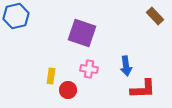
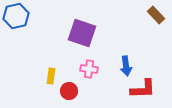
brown rectangle: moved 1 px right, 1 px up
red circle: moved 1 px right, 1 px down
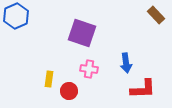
blue hexagon: rotated 10 degrees counterclockwise
blue arrow: moved 3 px up
yellow rectangle: moved 2 px left, 3 px down
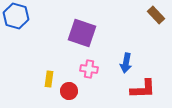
blue hexagon: rotated 20 degrees counterclockwise
blue arrow: rotated 18 degrees clockwise
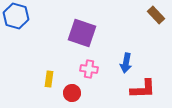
red circle: moved 3 px right, 2 px down
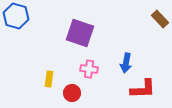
brown rectangle: moved 4 px right, 4 px down
purple square: moved 2 px left
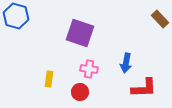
red L-shape: moved 1 px right, 1 px up
red circle: moved 8 px right, 1 px up
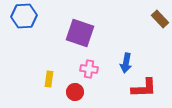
blue hexagon: moved 8 px right; rotated 20 degrees counterclockwise
red circle: moved 5 px left
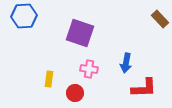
red circle: moved 1 px down
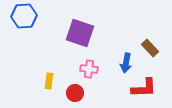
brown rectangle: moved 10 px left, 29 px down
yellow rectangle: moved 2 px down
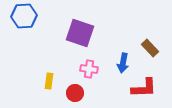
blue arrow: moved 3 px left
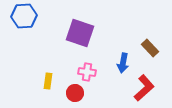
pink cross: moved 2 px left, 3 px down
yellow rectangle: moved 1 px left
red L-shape: rotated 40 degrees counterclockwise
